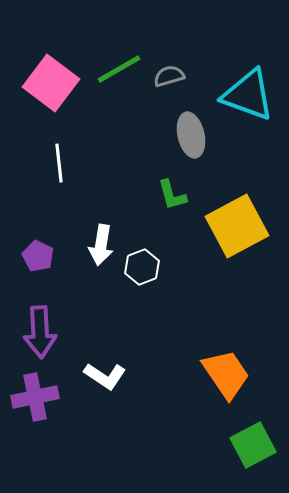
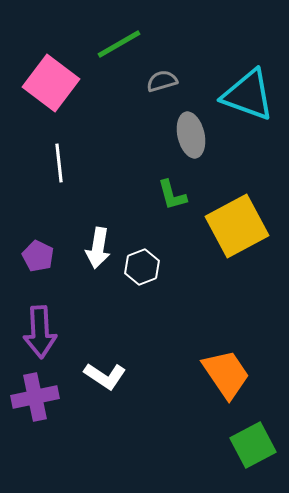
green line: moved 25 px up
gray semicircle: moved 7 px left, 5 px down
white arrow: moved 3 px left, 3 px down
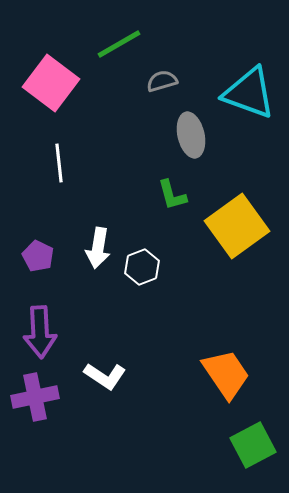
cyan triangle: moved 1 px right, 2 px up
yellow square: rotated 8 degrees counterclockwise
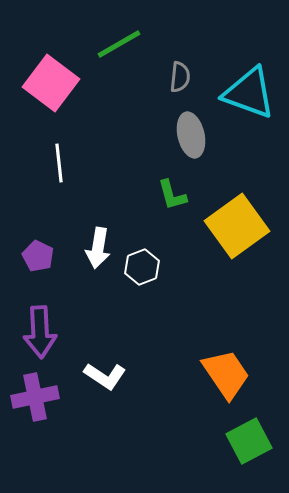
gray semicircle: moved 18 px right, 4 px up; rotated 112 degrees clockwise
green square: moved 4 px left, 4 px up
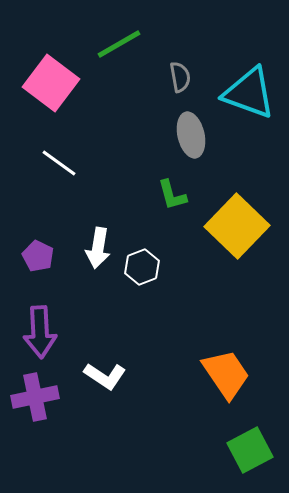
gray semicircle: rotated 16 degrees counterclockwise
white line: rotated 48 degrees counterclockwise
yellow square: rotated 10 degrees counterclockwise
green square: moved 1 px right, 9 px down
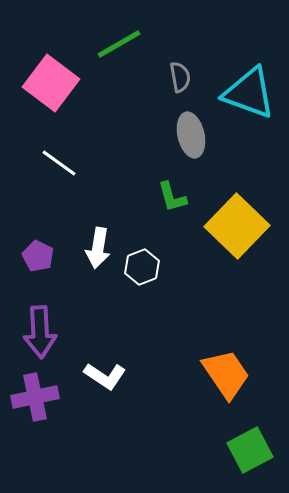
green L-shape: moved 2 px down
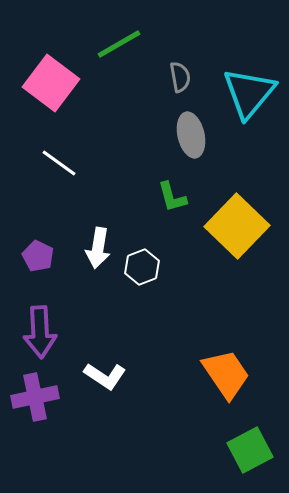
cyan triangle: rotated 50 degrees clockwise
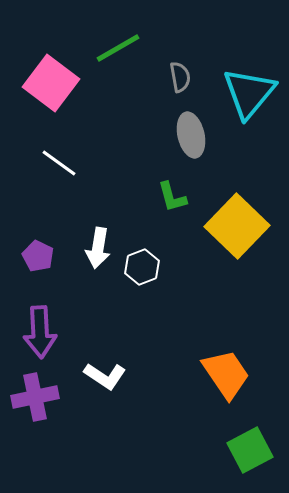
green line: moved 1 px left, 4 px down
